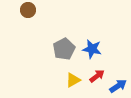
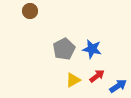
brown circle: moved 2 px right, 1 px down
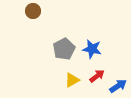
brown circle: moved 3 px right
yellow triangle: moved 1 px left
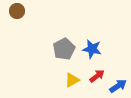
brown circle: moved 16 px left
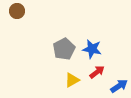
red arrow: moved 4 px up
blue arrow: moved 1 px right
